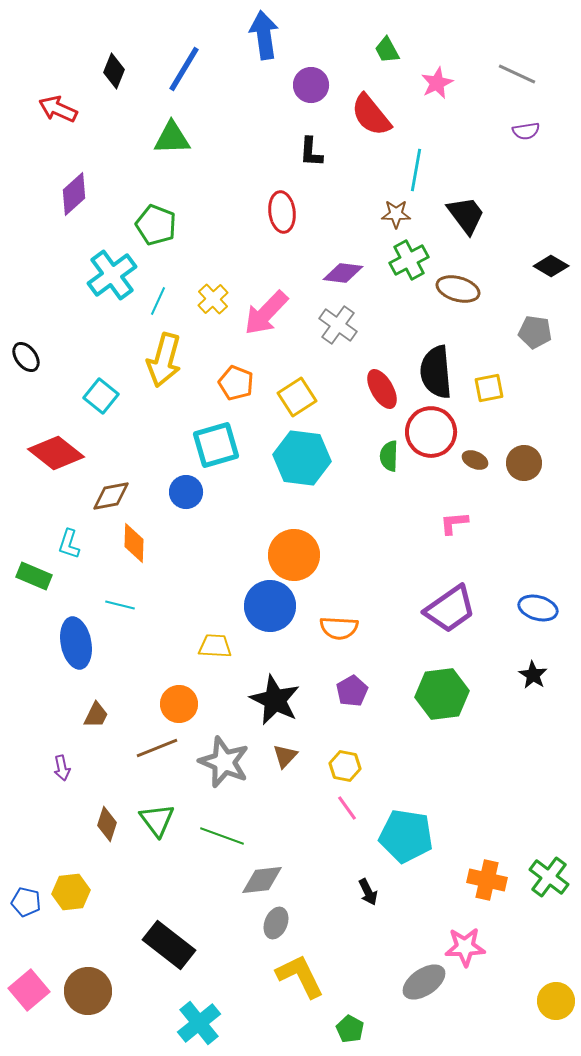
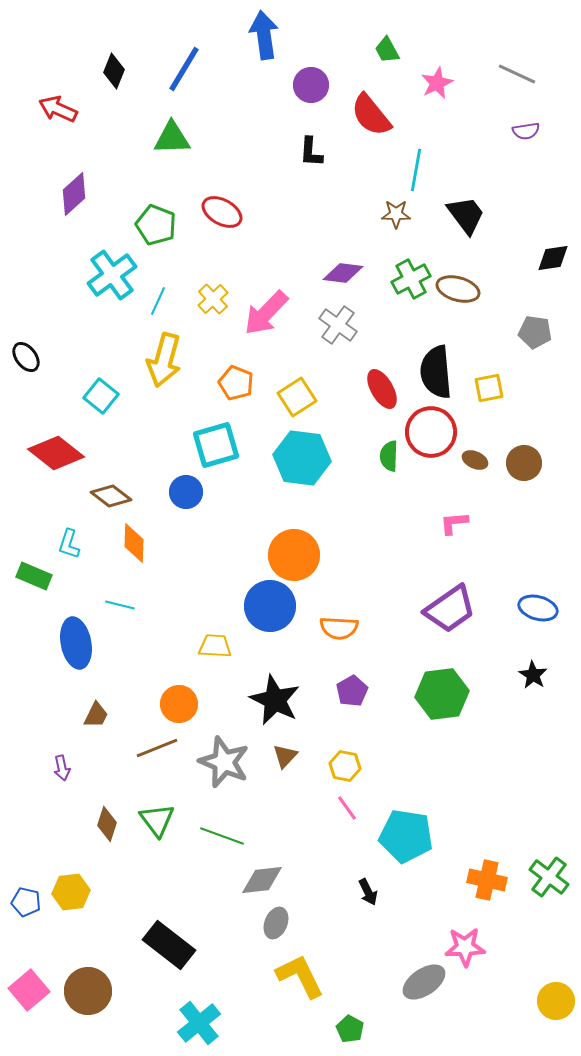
red ellipse at (282, 212): moved 60 px left; rotated 54 degrees counterclockwise
green cross at (409, 260): moved 2 px right, 19 px down
black diamond at (551, 266): moved 2 px right, 8 px up; rotated 40 degrees counterclockwise
brown diamond at (111, 496): rotated 48 degrees clockwise
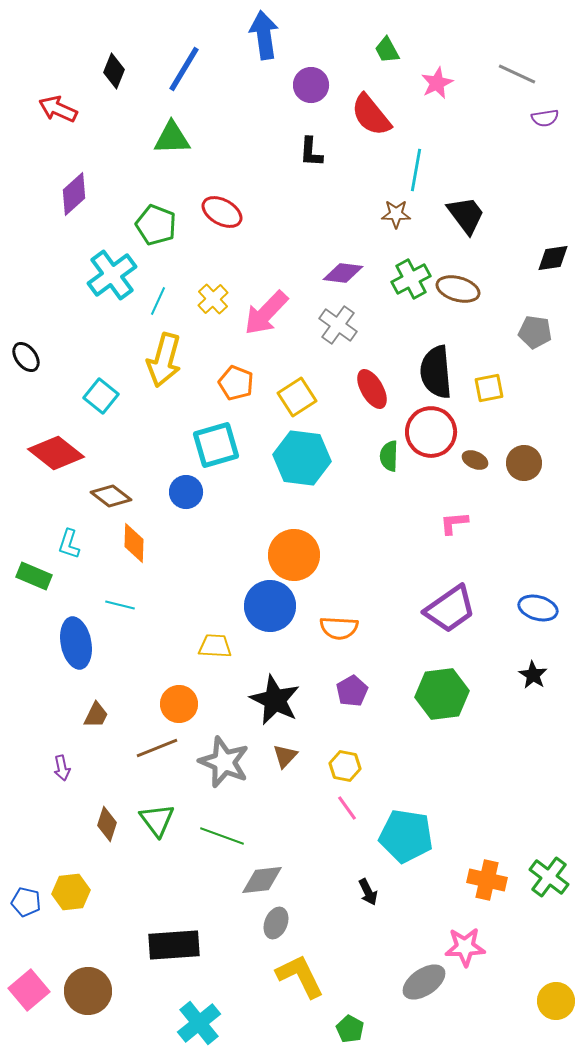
purple semicircle at (526, 131): moved 19 px right, 13 px up
red ellipse at (382, 389): moved 10 px left
black rectangle at (169, 945): moved 5 px right; rotated 42 degrees counterclockwise
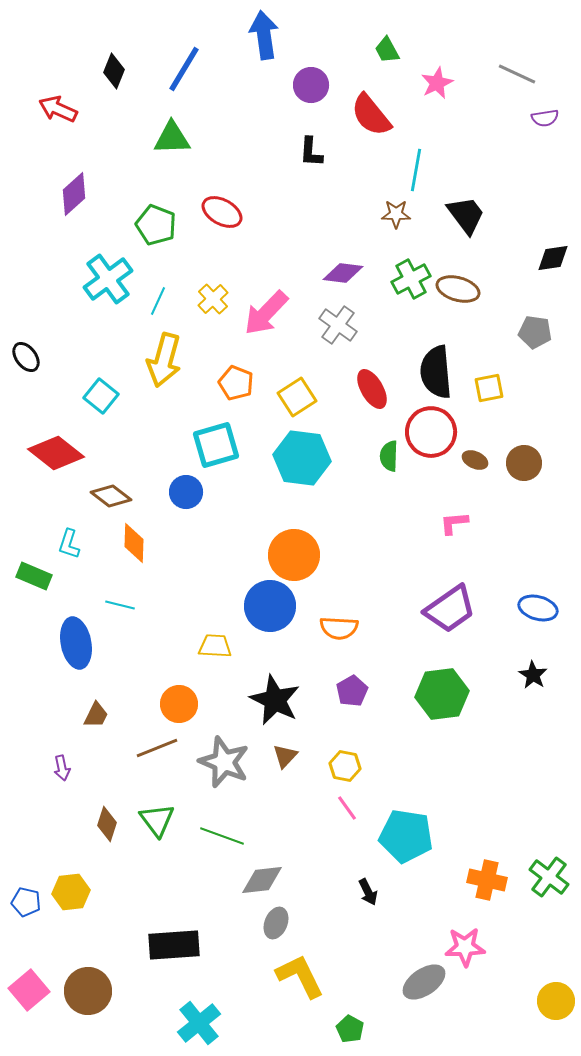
cyan cross at (112, 275): moved 4 px left, 4 px down
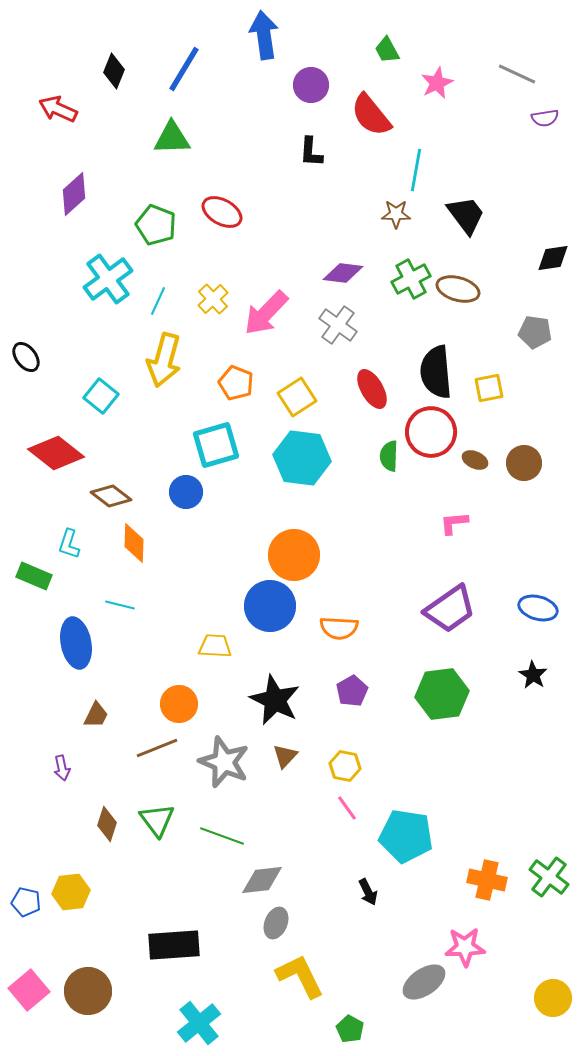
yellow circle at (556, 1001): moved 3 px left, 3 px up
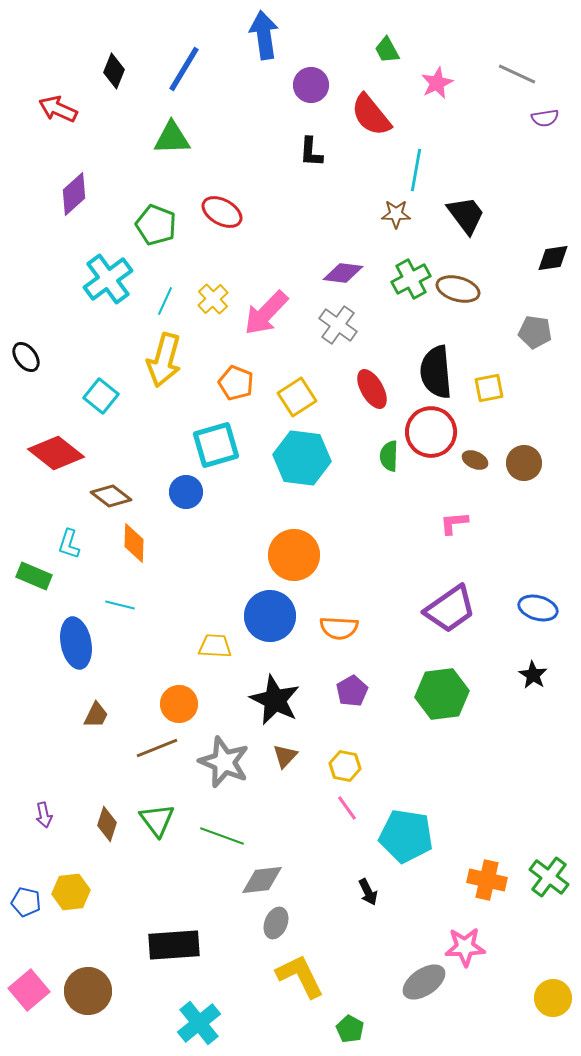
cyan line at (158, 301): moved 7 px right
blue circle at (270, 606): moved 10 px down
purple arrow at (62, 768): moved 18 px left, 47 px down
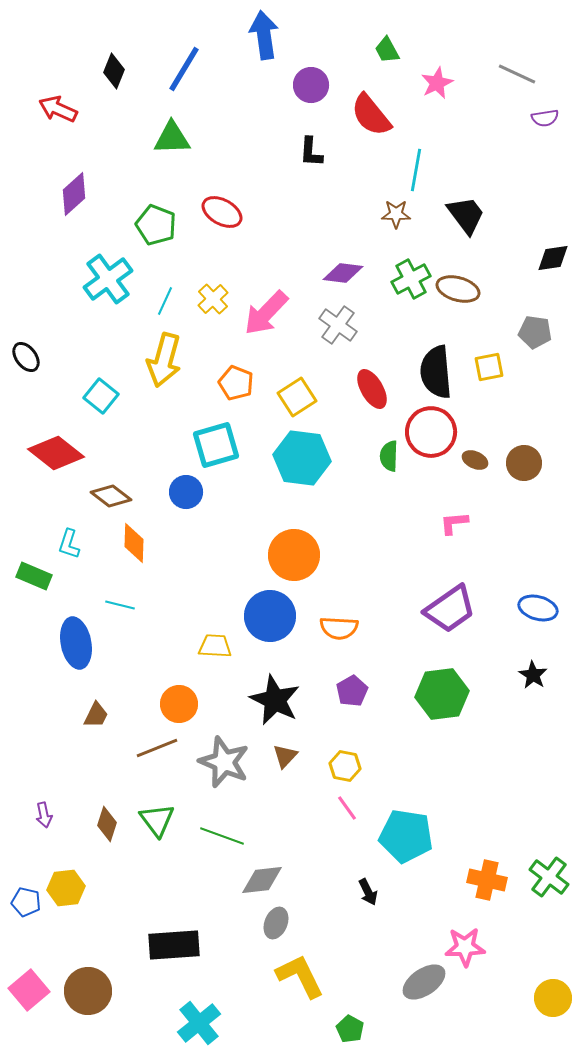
yellow square at (489, 388): moved 21 px up
yellow hexagon at (71, 892): moved 5 px left, 4 px up
